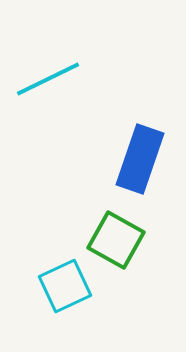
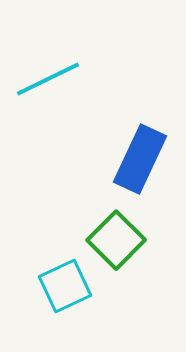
blue rectangle: rotated 6 degrees clockwise
green square: rotated 16 degrees clockwise
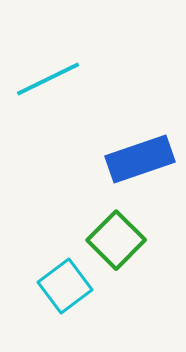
blue rectangle: rotated 46 degrees clockwise
cyan square: rotated 12 degrees counterclockwise
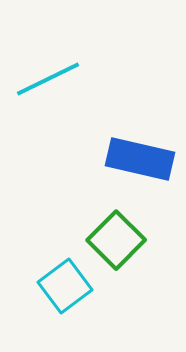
blue rectangle: rotated 32 degrees clockwise
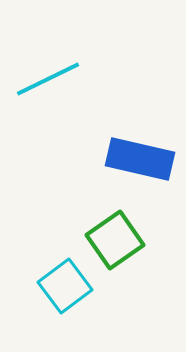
green square: moved 1 px left; rotated 10 degrees clockwise
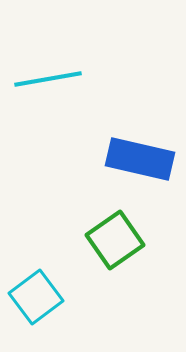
cyan line: rotated 16 degrees clockwise
cyan square: moved 29 px left, 11 px down
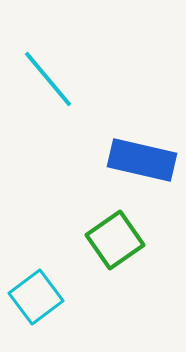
cyan line: rotated 60 degrees clockwise
blue rectangle: moved 2 px right, 1 px down
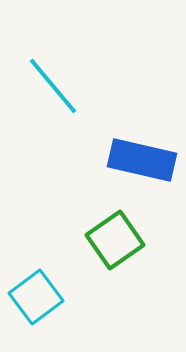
cyan line: moved 5 px right, 7 px down
